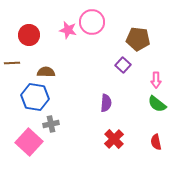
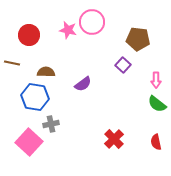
brown line: rotated 14 degrees clockwise
purple semicircle: moved 23 px left, 19 px up; rotated 48 degrees clockwise
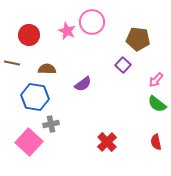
pink star: moved 1 px left, 1 px down; rotated 12 degrees clockwise
brown semicircle: moved 1 px right, 3 px up
pink arrow: rotated 42 degrees clockwise
red cross: moved 7 px left, 3 px down
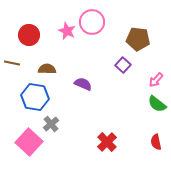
purple semicircle: rotated 120 degrees counterclockwise
gray cross: rotated 28 degrees counterclockwise
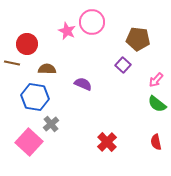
red circle: moved 2 px left, 9 px down
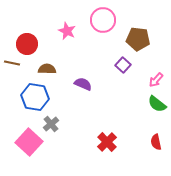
pink circle: moved 11 px right, 2 px up
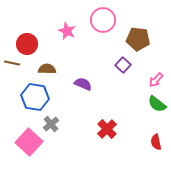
red cross: moved 13 px up
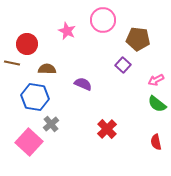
pink arrow: rotated 21 degrees clockwise
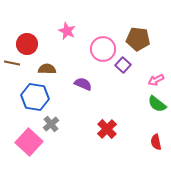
pink circle: moved 29 px down
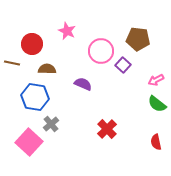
red circle: moved 5 px right
pink circle: moved 2 px left, 2 px down
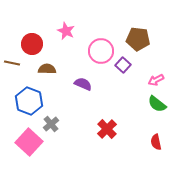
pink star: moved 1 px left
blue hexagon: moved 6 px left, 4 px down; rotated 12 degrees clockwise
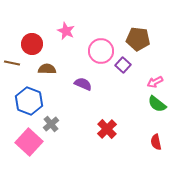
pink arrow: moved 1 px left, 2 px down
